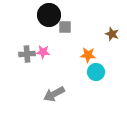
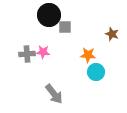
gray arrow: rotated 100 degrees counterclockwise
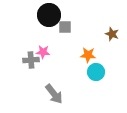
gray cross: moved 4 px right, 6 px down
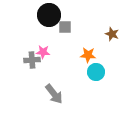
gray cross: moved 1 px right
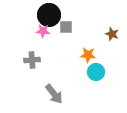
gray square: moved 1 px right
pink star: moved 21 px up
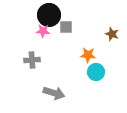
gray arrow: moved 1 px up; rotated 35 degrees counterclockwise
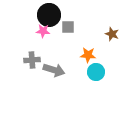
gray square: moved 2 px right
gray arrow: moved 23 px up
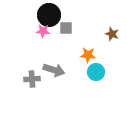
gray square: moved 2 px left, 1 px down
gray cross: moved 19 px down
